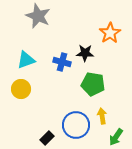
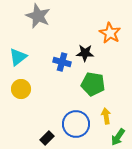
orange star: rotated 10 degrees counterclockwise
cyan triangle: moved 8 px left, 3 px up; rotated 18 degrees counterclockwise
yellow arrow: moved 4 px right
blue circle: moved 1 px up
green arrow: moved 2 px right
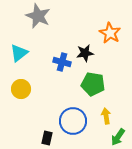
black star: rotated 12 degrees counterclockwise
cyan triangle: moved 1 px right, 4 px up
blue circle: moved 3 px left, 3 px up
black rectangle: rotated 32 degrees counterclockwise
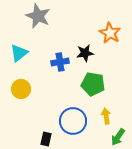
blue cross: moved 2 px left; rotated 24 degrees counterclockwise
black rectangle: moved 1 px left, 1 px down
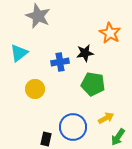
yellow circle: moved 14 px right
yellow arrow: moved 2 px down; rotated 70 degrees clockwise
blue circle: moved 6 px down
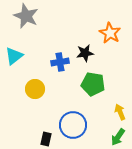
gray star: moved 12 px left
cyan triangle: moved 5 px left, 3 px down
yellow arrow: moved 14 px right, 6 px up; rotated 84 degrees counterclockwise
blue circle: moved 2 px up
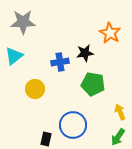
gray star: moved 3 px left, 6 px down; rotated 25 degrees counterclockwise
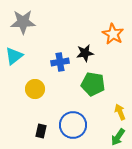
orange star: moved 3 px right, 1 px down
black rectangle: moved 5 px left, 8 px up
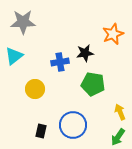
orange star: rotated 20 degrees clockwise
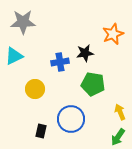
cyan triangle: rotated 12 degrees clockwise
blue circle: moved 2 px left, 6 px up
